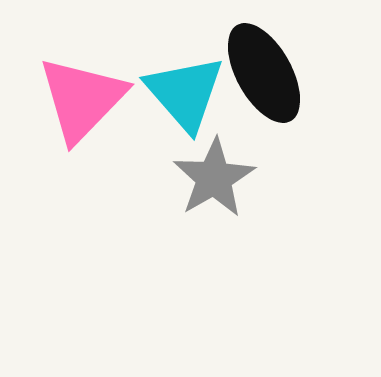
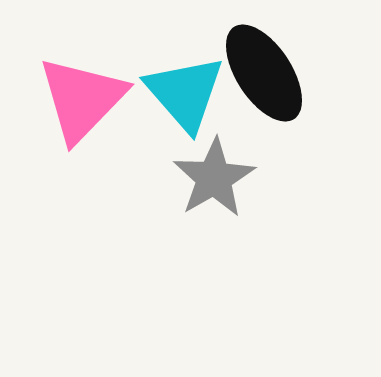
black ellipse: rotated 4 degrees counterclockwise
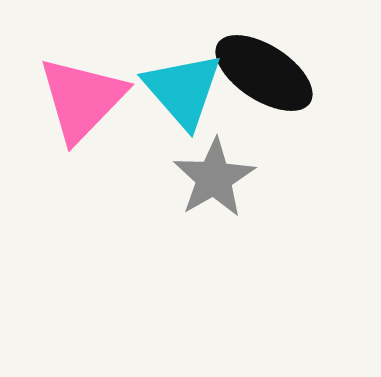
black ellipse: rotated 24 degrees counterclockwise
cyan triangle: moved 2 px left, 3 px up
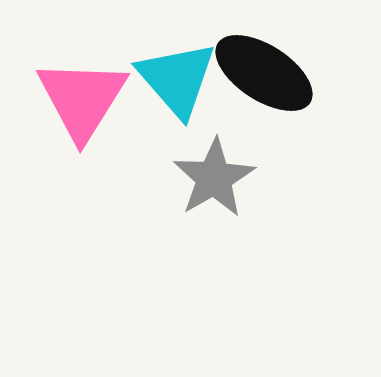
cyan triangle: moved 6 px left, 11 px up
pink triangle: rotated 12 degrees counterclockwise
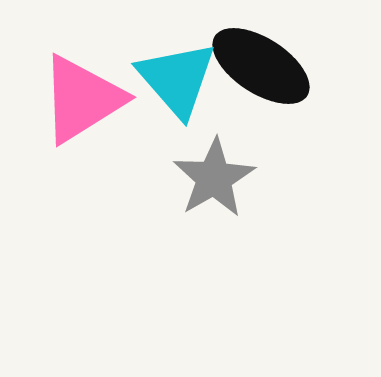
black ellipse: moved 3 px left, 7 px up
pink triangle: rotated 26 degrees clockwise
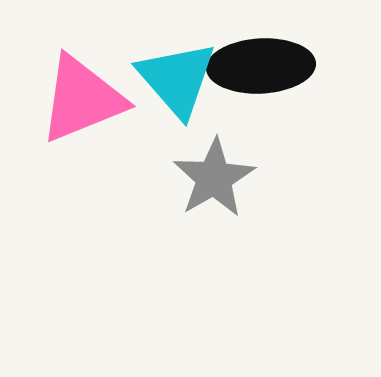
black ellipse: rotated 36 degrees counterclockwise
pink triangle: rotated 10 degrees clockwise
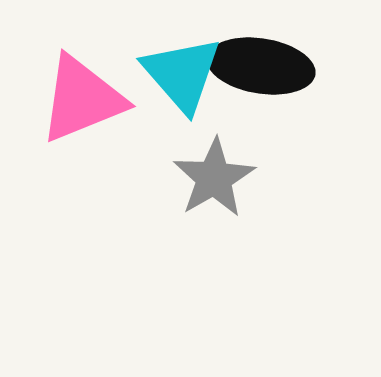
black ellipse: rotated 12 degrees clockwise
cyan triangle: moved 5 px right, 5 px up
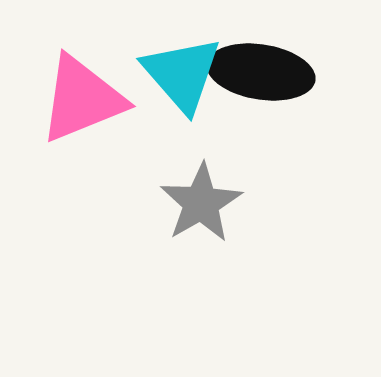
black ellipse: moved 6 px down
gray star: moved 13 px left, 25 px down
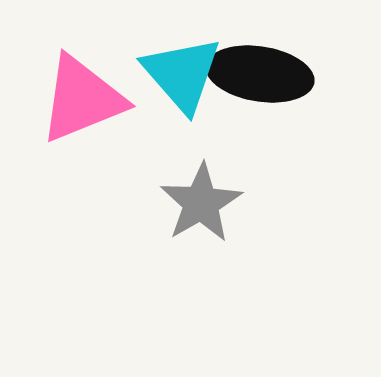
black ellipse: moved 1 px left, 2 px down
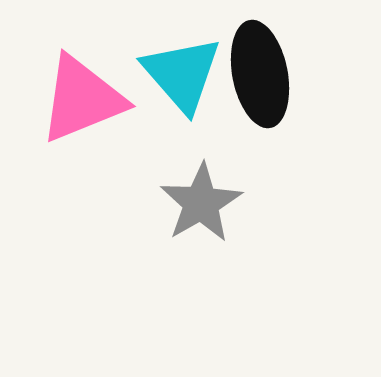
black ellipse: rotated 70 degrees clockwise
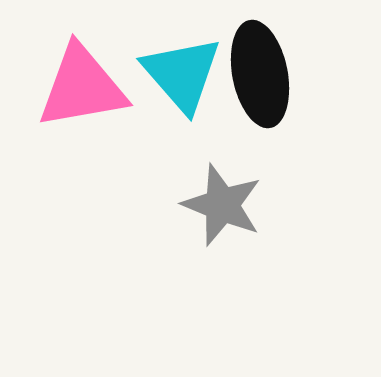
pink triangle: moved 12 px up; rotated 12 degrees clockwise
gray star: moved 21 px right, 2 px down; rotated 20 degrees counterclockwise
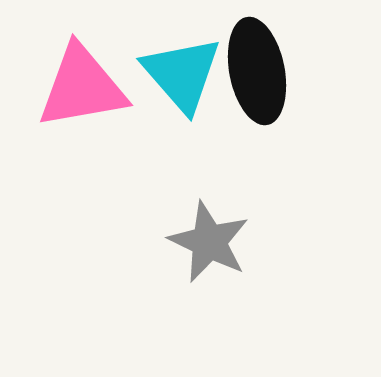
black ellipse: moved 3 px left, 3 px up
gray star: moved 13 px left, 37 px down; rotated 4 degrees clockwise
